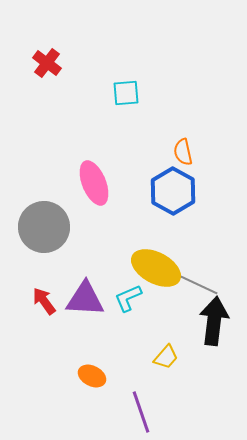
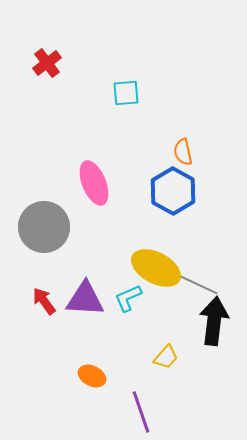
red cross: rotated 16 degrees clockwise
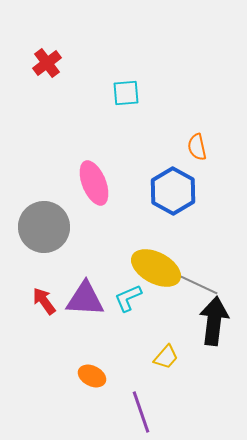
orange semicircle: moved 14 px right, 5 px up
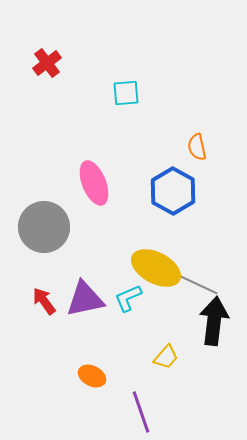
purple triangle: rotated 15 degrees counterclockwise
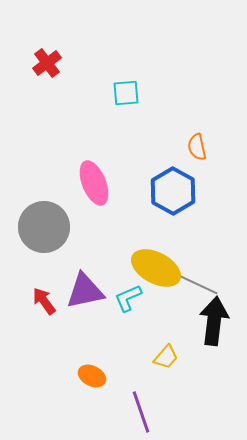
purple triangle: moved 8 px up
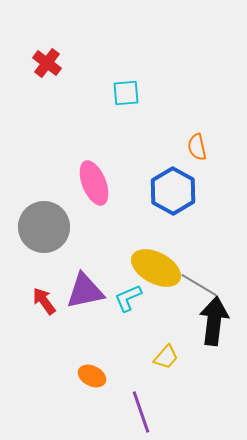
red cross: rotated 16 degrees counterclockwise
gray line: rotated 6 degrees clockwise
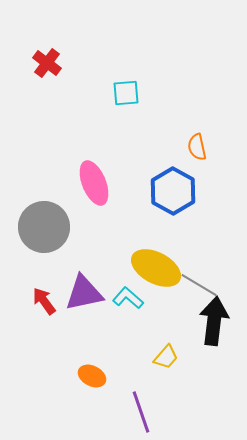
purple triangle: moved 1 px left, 2 px down
cyan L-shape: rotated 64 degrees clockwise
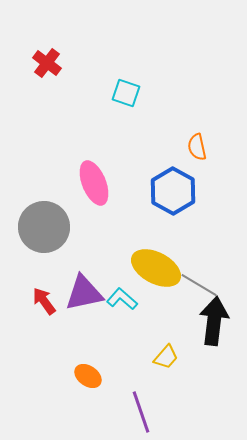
cyan square: rotated 24 degrees clockwise
cyan L-shape: moved 6 px left, 1 px down
orange ellipse: moved 4 px left; rotated 8 degrees clockwise
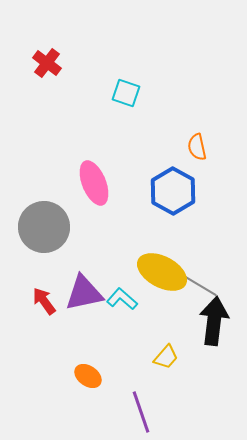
yellow ellipse: moved 6 px right, 4 px down
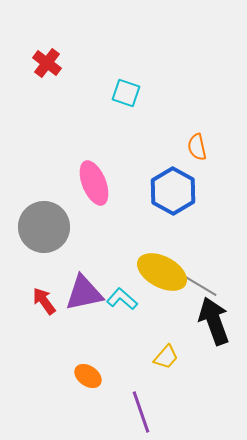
black arrow: rotated 27 degrees counterclockwise
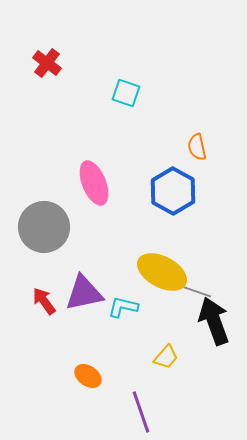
gray line: moved 7 px left, 5 px down; rotated 12 degrees counterclockwise
cyan L-shape: moved 1 px right, 8 px down; rotated 28 degrees counterclockwise
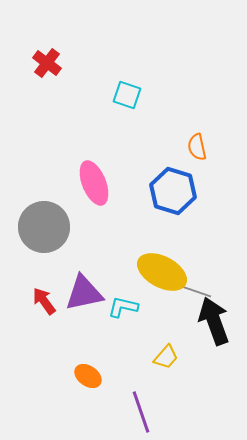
cyan square: moved 1 px right, 2 px down
blue hexagon: rotated 12 degrees counterclockwise
